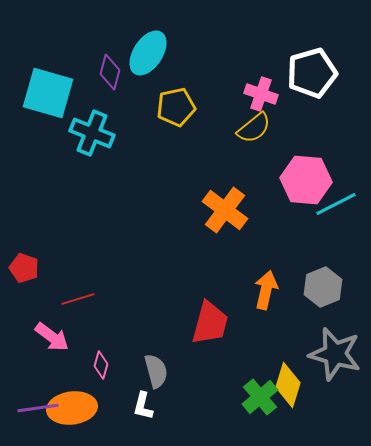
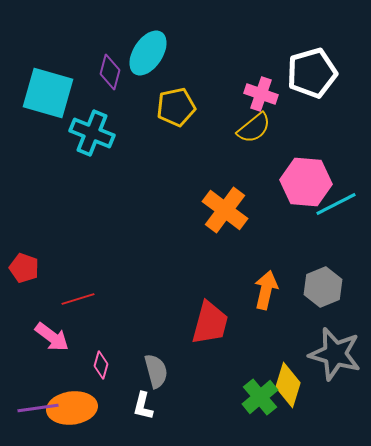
pink hexagon: moved 2 px down
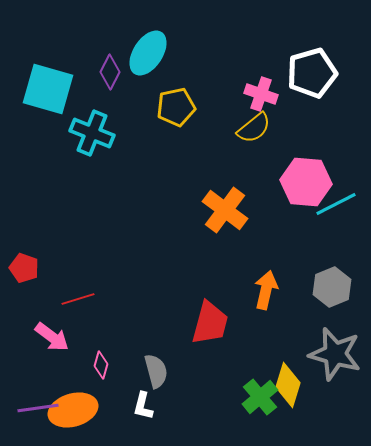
purple diamond: rotated 12 degrees clockwise
cyan square: moved 4 px up
gray hexagon: moved 9 px right
orange ellipse: moved 1 px right, 2 px down; rotated 9 degrees counterclockwise
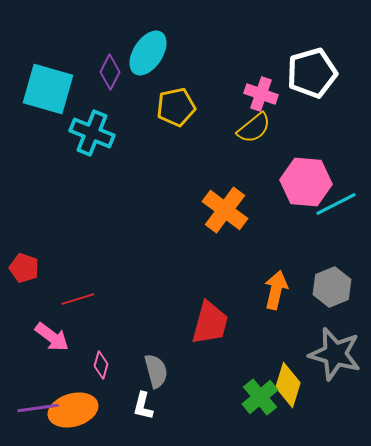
orange arrow: moved 10 px right
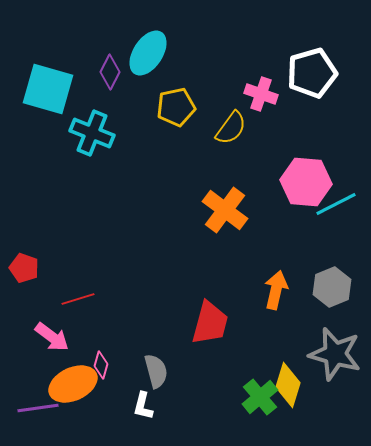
yellow semicircle: moved 23 px left; rotated 15 degrees counterclockwise
orange ellipse: moved 26 px up; rotated 9 degrees counterclockwise
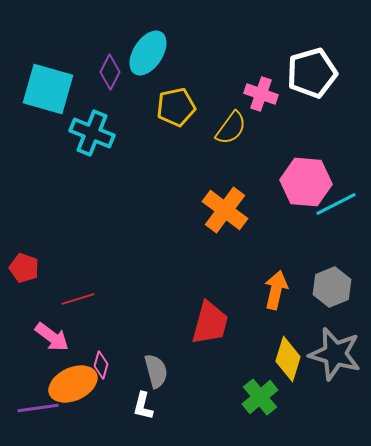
yellow diamond: moved 26 px up
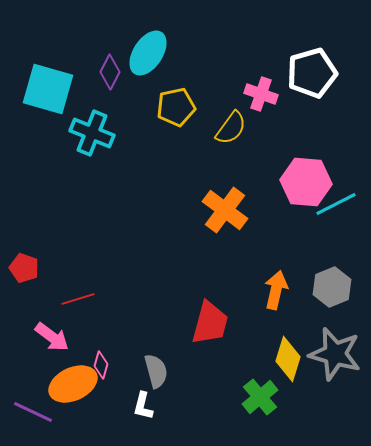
purple line: moved 5 px left, 4 px down; rotated 33 degrees clockwise
